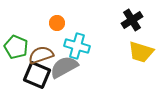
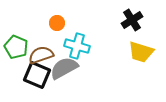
gray semicircle: moved 1 px down
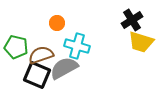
green pentagon: rotated 10 degrees counterclockwise
yellow trapezoid: moved 10 px up
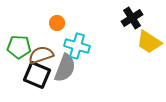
black cross: moved 2 px up
yellow trapezoid: moved 8 px right; rotated 16 degrees clockwise
green pentagon: moved 3 px right; rotated 10 degrees counterclockwise
gray semicircle: moved 1 px right; rotated 140 degrees clockwise
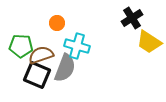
green pentagon: moved 2 px right, 1 px up
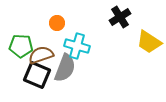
black cross: moved 12 px left, 1 px up
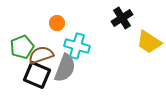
black cross: moved 2 px right, 1 px down
green pentagon: moved 1 px right, 1 px down; rotated 25 degrees counterclockwise
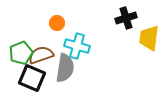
black cross: moved 4 px right; rotated 15 degrees clockwise
yellow trapezoid: moved 4 px up; rotated 64 degrees clockwise
green pentagon: moved 1 px left, 6 px down
gray semicircle: rotated 12 degrees counterclockwise
black square: moved 5 px left, 3 px down
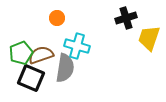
orange circle: moved 5 px up
yellow trapezoid: rotated 12 degrees clockwise
black square: moved 1 px left
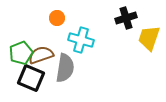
cyan cross: moved 4 px right, 6 px up
